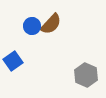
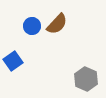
brown semicircle: moved 6 px right
gray hexagon: moved 4 px down
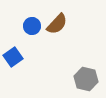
blue square: moved 4 px up
gray hexagon: rotated 10 degrees counterclockwise
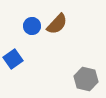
blue square: moved 2 px down
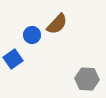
blue circle: moved 9 px down
gray hexagon: moved 1 px right; rotated 10 degrees counterclockwise
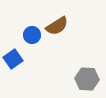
brown semicircle: moved 2 px down; rotated 15 degrees clockwise
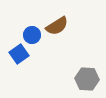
blue square: moved 6 px right, 5 px up
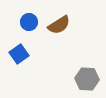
brown semicircle: moved 2 px right, 1 px up
blue circle: moved 3 px left, 13 px up
